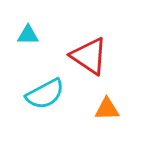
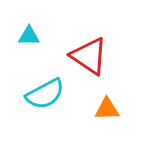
cyan triangle: moved 1 px right, 1 px down
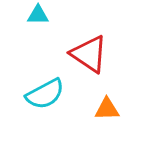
cyan triangle: moved 9 px right, 21 px up
red triangle: moved 2 px up
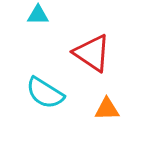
red triangle: moved 3 px right, 1 px up
cyan semicircle: moved 1 px up; rotated 60 degrees clockwise
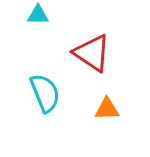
cyan semicircle: rotated 144 degrees counterclockwise
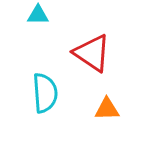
cyan semicircle: rotated 18 degrees clockwise
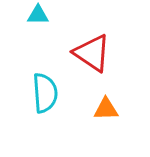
orange triangle: moved 1 px left
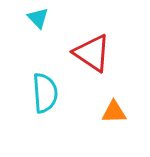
cyan triangle: moved 3 px down; rotated 45 degrees clockwise
orange triangle: moved 8 px right, 3 px down
